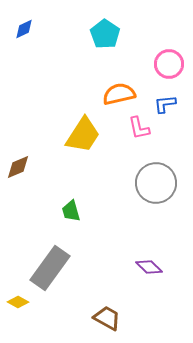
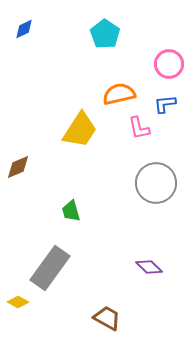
yellow trapezoid: moved 3 px left, 5 px up
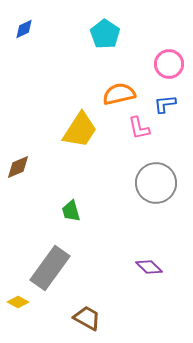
brown trapezoid: moved 20 px left
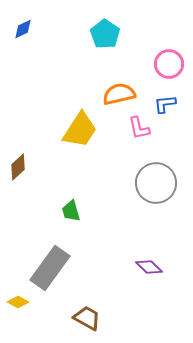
blue diamond: moved 1 px left
brown diamond: rotated 20 degrees counterclockwise
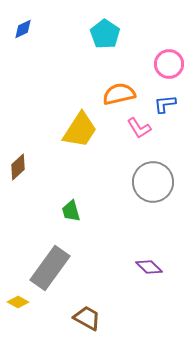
pink L-shape: rotated 20 degrees counterclockwise
gray circle: moved 3 px left, 1 px up
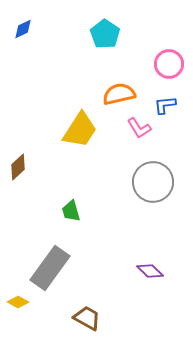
blue L-shape: moved 1 px down
purple diamond: moved 1 px right, 4 px down
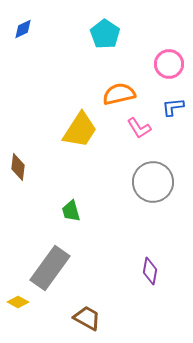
blue L-shape: moved 8 px right, 2 px down
brown diamond: rotated 40 degrees counterclockwise
purple diamond: rotated 56 degrees clockwise
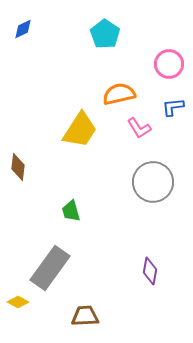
brown trapezoid: moved 2 px left, 2 px up; rotated 32 degrees counterclockwise
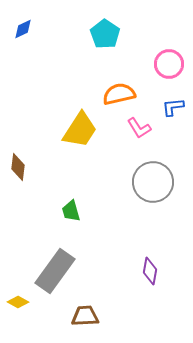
gray rectangle: moved 5 px right, 3 px down
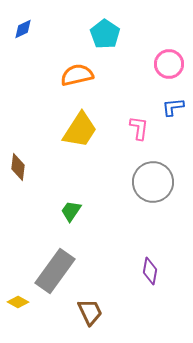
orange semicircle: moved 42 px left, 19 px up
pink L-shape: rotated 140 degrees counterclockwise
green trapezoid: rotated 50 degrees clockwise
brown trapezoid: moved 5 px right, 4 px up; rotated 68 degrees clockwise
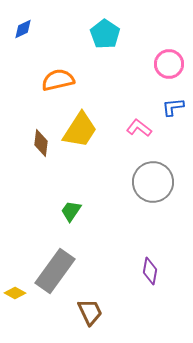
orange semicircle: moved 19 px left, 5 px down
pink L-shape: rotated 60 degrees counterclockwise
brown diamond: moved 23 px right, 24 px up
yellow diamond: moved 3 px left, 9 px up
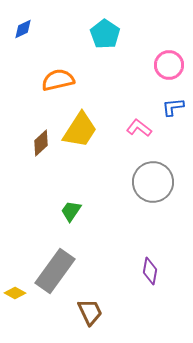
pink circle: moved 1 px down
brown diamond: rotated 40 degrees clockwise
